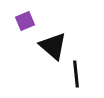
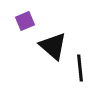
black line: moved 4 px right, 6 px up
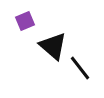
black line: rotated 32 degrees counterclockwise
